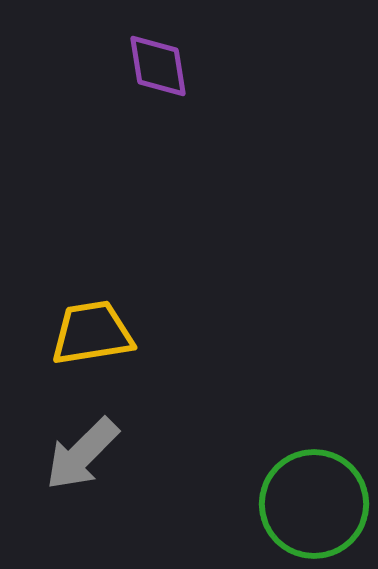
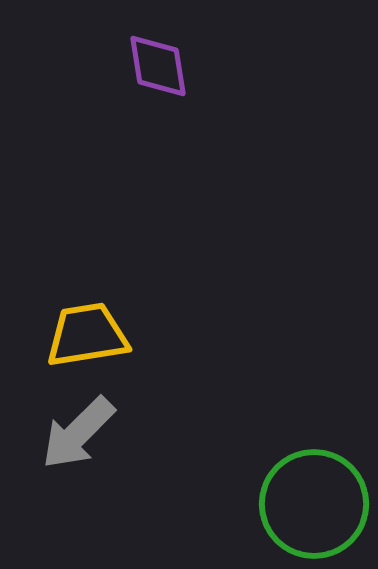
yellow trapezoid: moved 5 px left, 2 px down
gray arrow: moved 4 px left, 21 px up
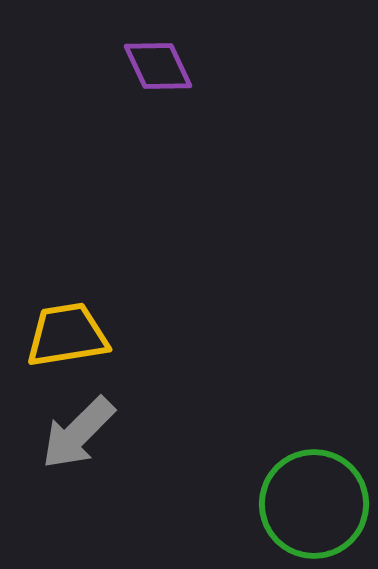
purple diamond: rotated 16 degrees counterclockwise
yellow trapezoid: moved 20 px left
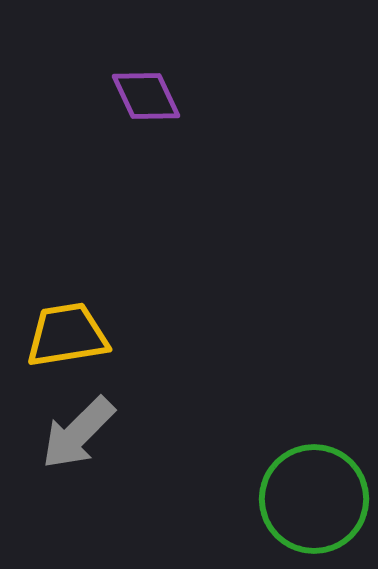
purple diamond: moved 12 px left, 30 px down
green circle: moved 5 px up
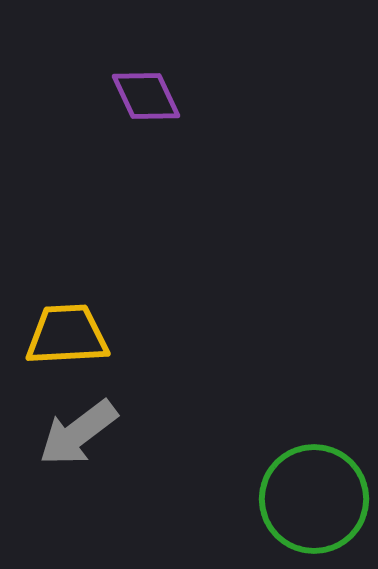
yellow trapezoid: rotated 6 degrees clockwise
gray arrow: rotated 8 degrees clockwise
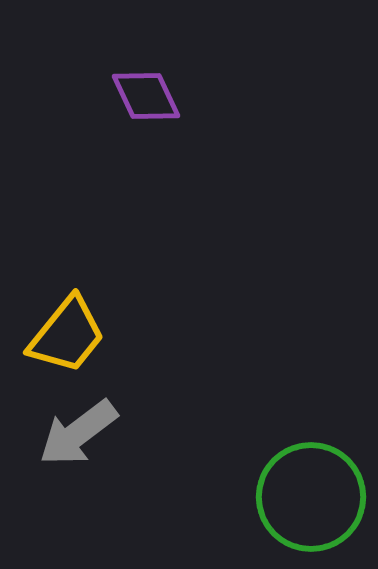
yellow trapezoid: rotated 132 degrees clockwise
green circle: moved 3 px left, 2 px up
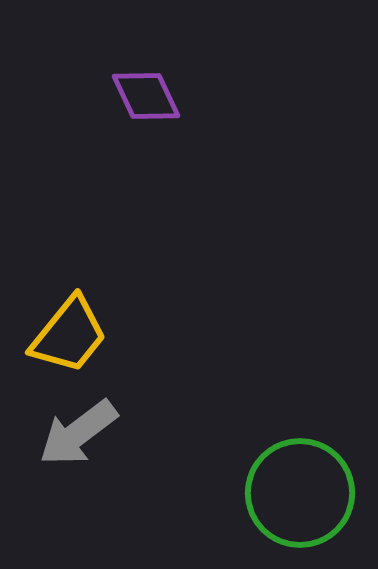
yellow trapezoid: moved 2 px right
green circle: moved 11 px left, 4 px up
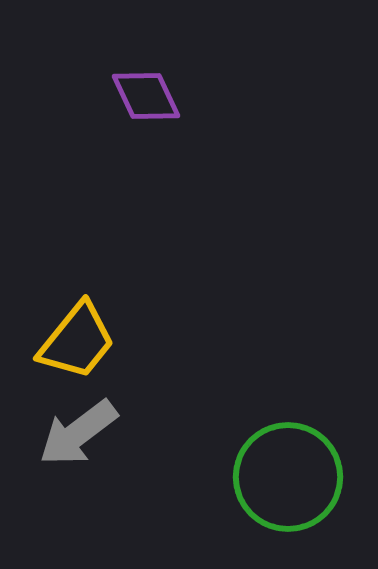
yellow trapezoid: moved 8 px right, 6 px down
green circle: moved 12 px left, 16 px up
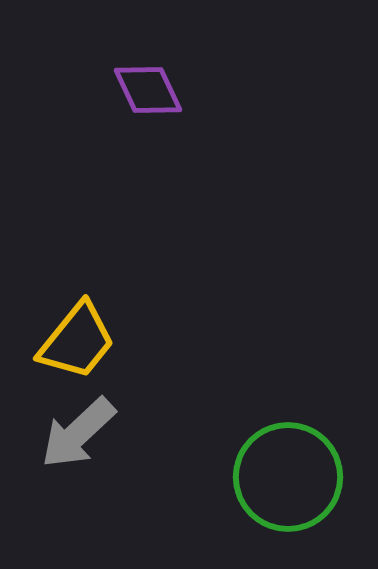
purple diamond: moved 2 px right, 6 px up
gray arrow: rotated 6 degrees counterclockwise
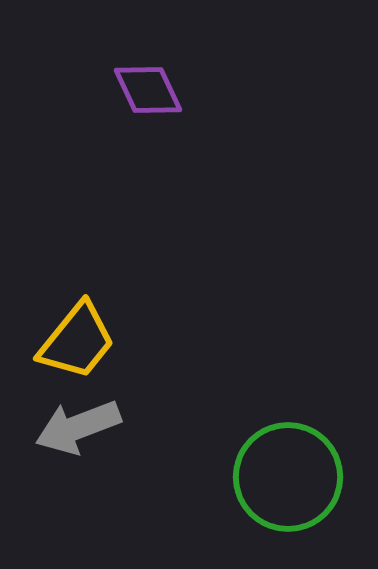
gray arrow: moved 6 px up; rotated 22 degrees clockwise
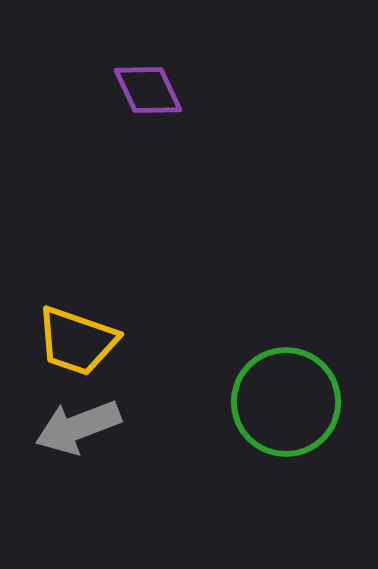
yellow trapezoid: rotated 70 degrees clockwise
green circle: moved 2 px left, 75 px up
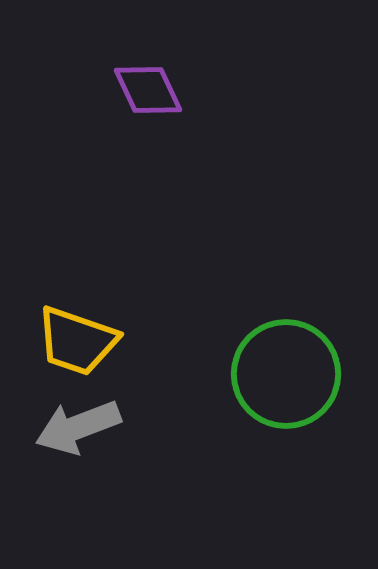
green circle: moved 28 px up
